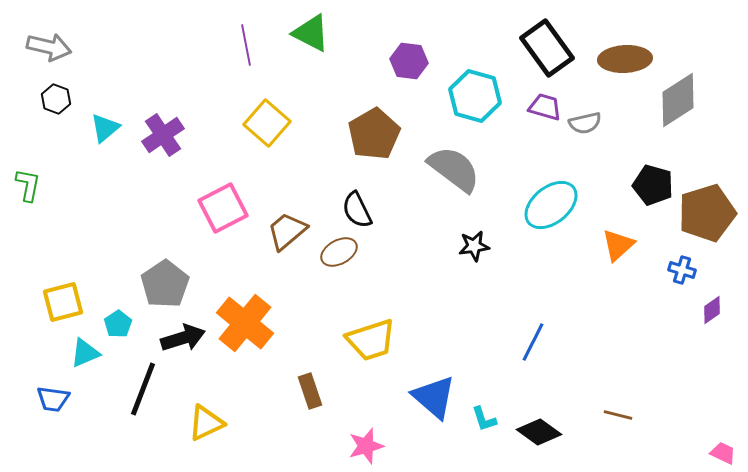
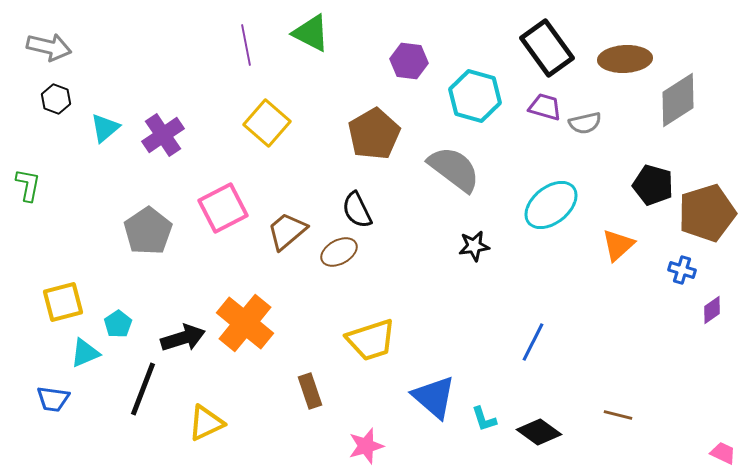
gray pentagon at (165, 284): moved 17 px left, 53 px up
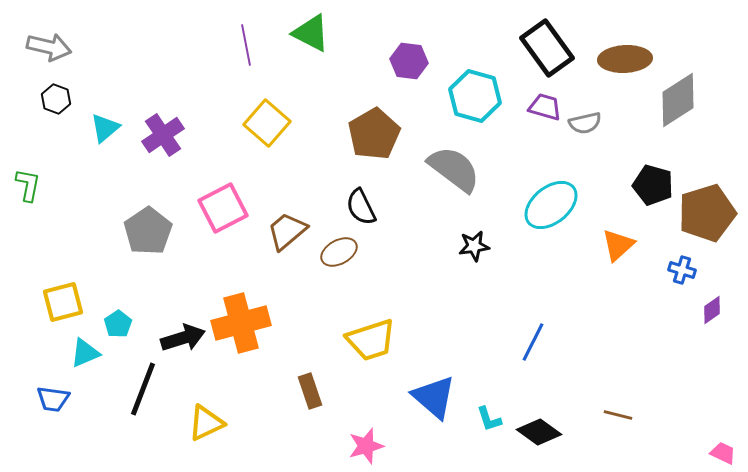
black semicircle at (357, 210): moved 4 px right, 3 px up
orange cross at (245, 323): moved 4 px left; rotated 36 degrees clockwise
cyan L-shape at (484, 419): moved 5 px right
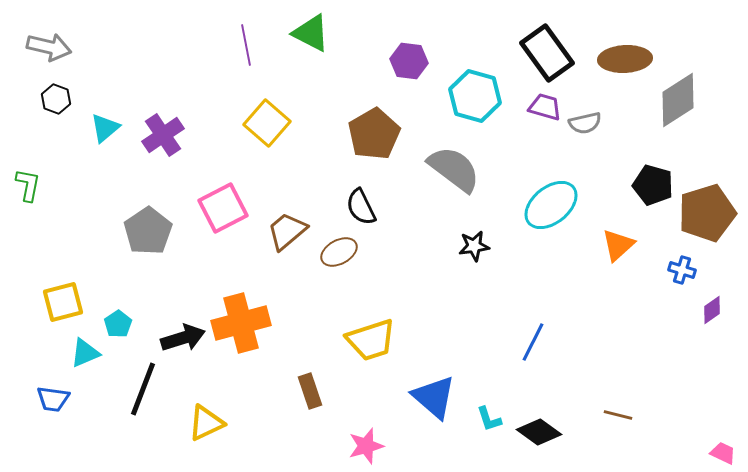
black rectangle at (547, 48): moved 5 px down
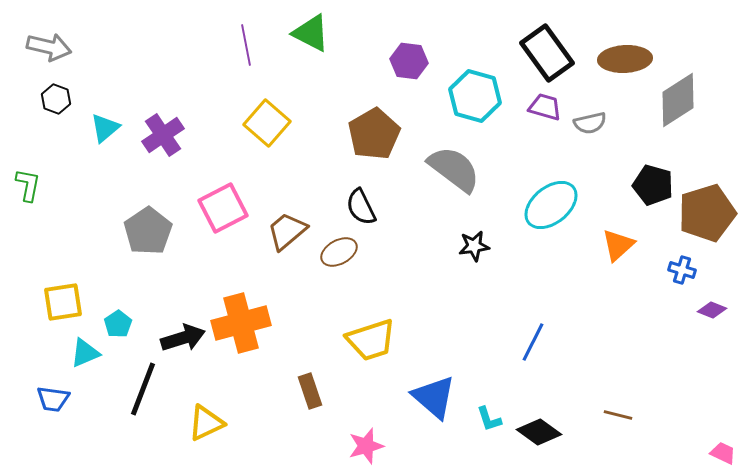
gray semicircle at (585, 123): moved 5 px right
yellow square at (63, 302): rotated 6 degrees clockwise
purple diamond at (712, 310): rotated 56 degrees clockwise
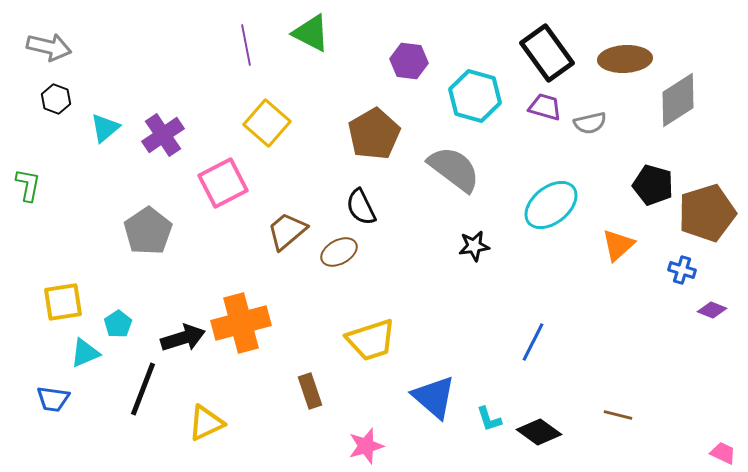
pink square at (223, 208): moved 25 px up
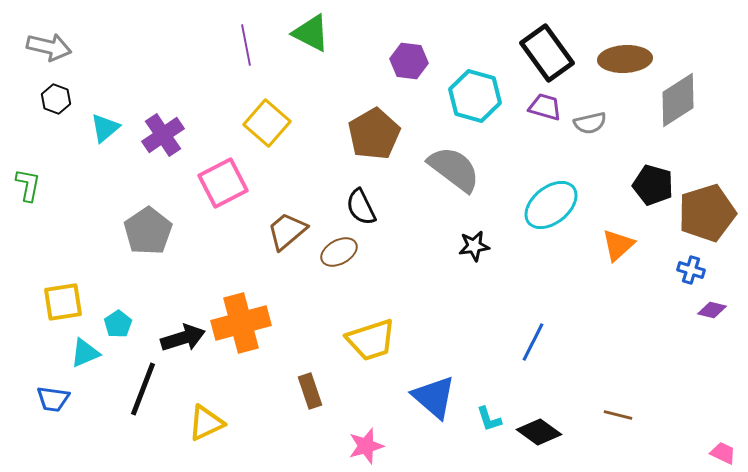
blue cross at (682, 270): moved 9 px right
purple diamond at (712, 310): rotated 8 degrees counterclockwise
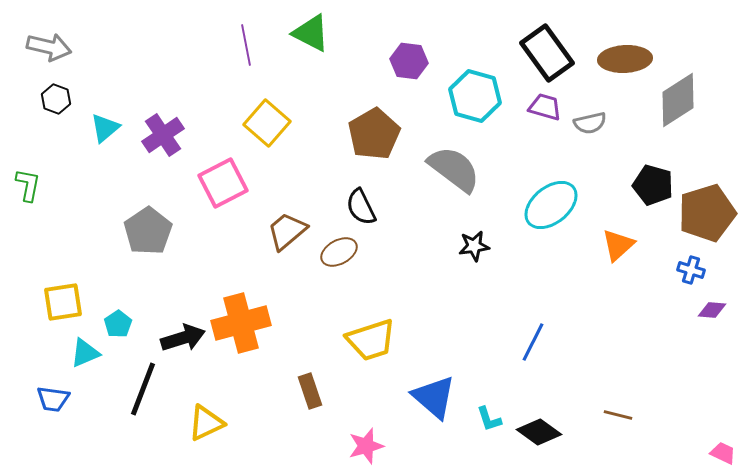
purple diamond at (712, 310): rotated 8 degrees counterclockwise
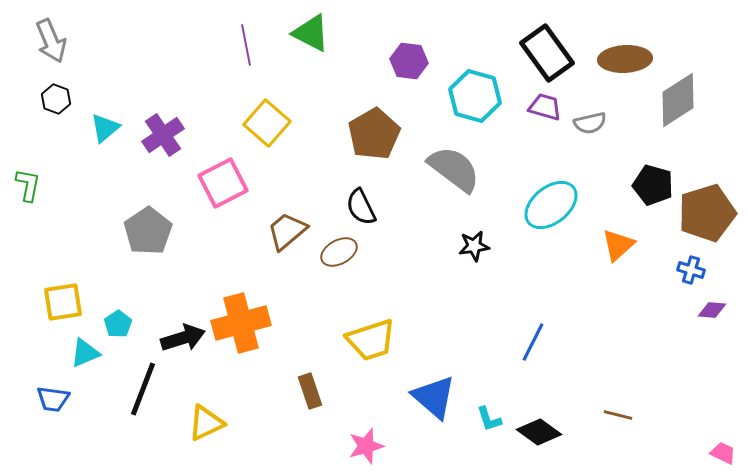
gray arrow at (49, 47): moved 2 px right, 6 px up; rotated 54 degrees clockwise
